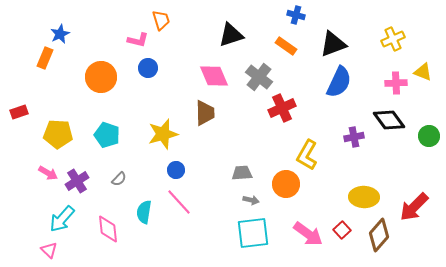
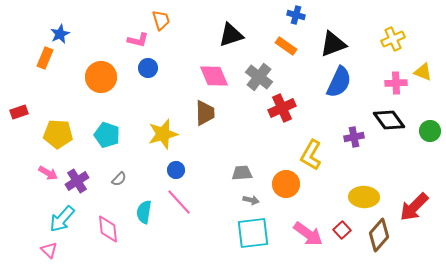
green circle at (429, 136): moved 1 px right, 5 px up
yellow L-shape at (307, 155): moved 4 px right
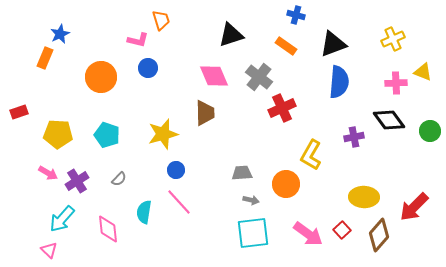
blue semicircle at (339, 82): rotated 20 degrees counterclockwise
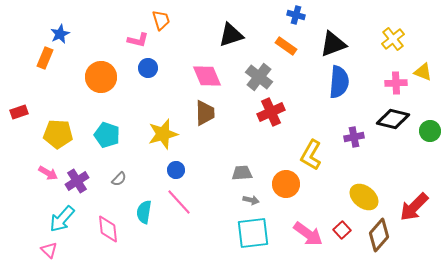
yellow cross at (393, 39): rotated 15 degrees counterclockwise
pink diamond at (214, 76): moved 7 px left
red cross at (282, 108): moved 11 px left, 4 px down
black diamond at (389, 120): moved 4 px right, 1 px up; rotated 40 degrees counterclockwise
yellow ellipse at (364, 197): rotated 36 degrees clockwise
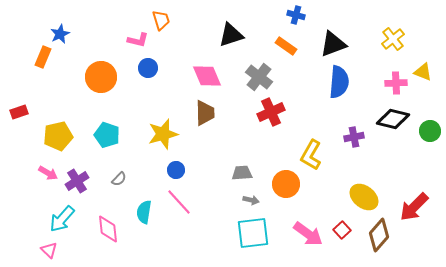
orange rectangle at (45, 58): moved 2 px left, 1 px up
yellow pentagon at (58, 134): moved 2 px down; rotated 16 degrees counterclockwise
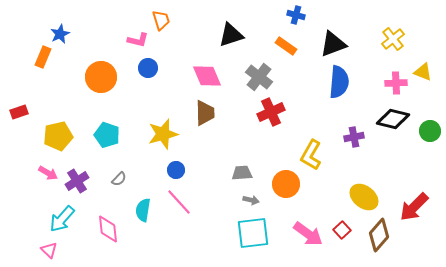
cyan semicircle at (144, 212): moved 1 px left, 2 px up
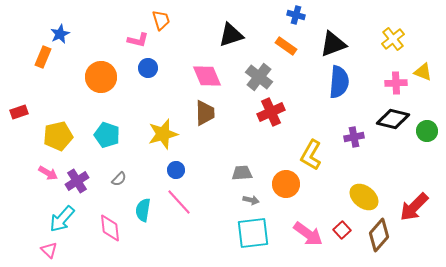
green circle at (430, 131): moved 3 px left
pink diamond at (108, 229): moved 2 px right, 1 px up
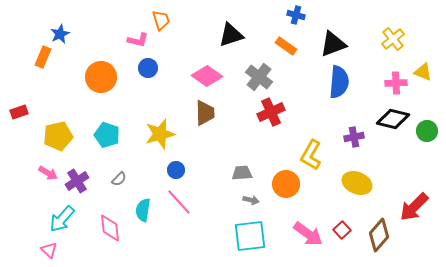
pink diamond at (207, 76): rotated 32 degrees counterclockwise
yellow star at (163, 134): moved 3 px left
yellow ellipse at (364, 197): moved 7 px left, 14 px up; rotated 16 degrees counterclockwise
cyan square at (253, 233): moved 3 px left, 3 px down
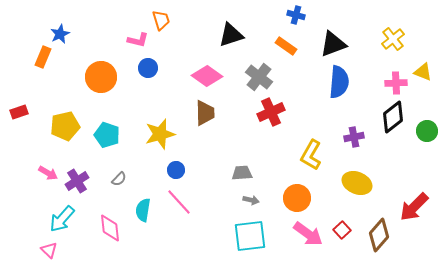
black diamond at (393, 119): moved 2 px up; rotated 52 degrees counterclockwise
yellow pentagon at (58, 136): moved 7 px right, 10 px up
orange circle at (286, 184): moved 11 px right, 14 px down
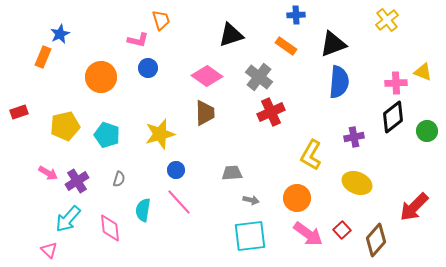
blue cross at (296, 15): rotated 18 degrees counterclockwise
yellow cross at (393, 39): moved 6 px left, 19 px up
gray trapezoid at (242, 173): moved 10 px left
gray semicircle at (119, 179): rotated 28 degrees counterclockwise
cyan arrow at (62, 219): moved 6 px right
brown diamond at (379, 235): moved 3 px left, 5 px down
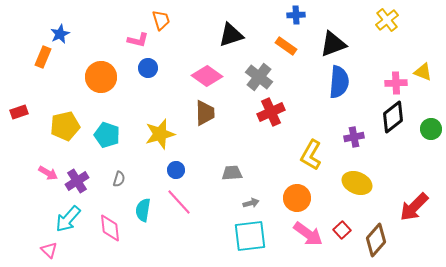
green circle at (427, 131): moved 4 px right, 2 px up
gray arrow at (251, 200): moved 3 px down; rotated 28 degrees counterclockwise
